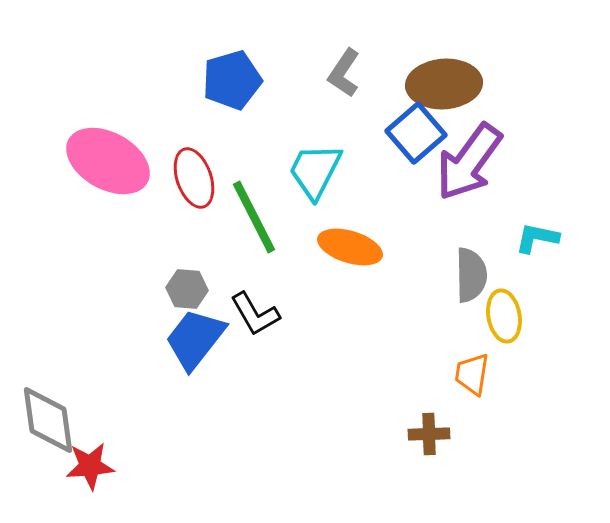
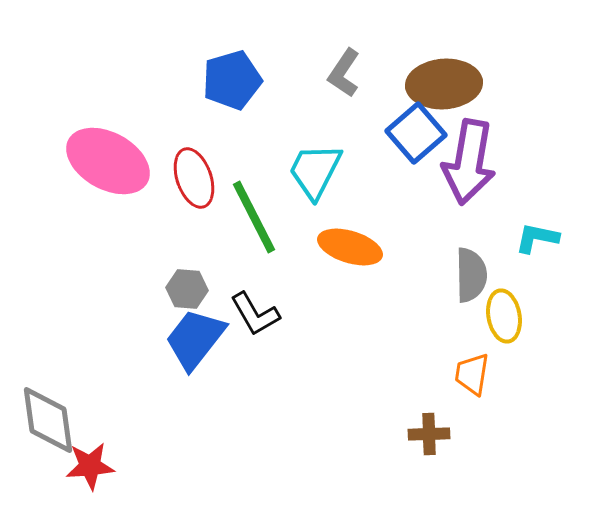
purple arrow: rotated 26 degrees counterclockwise
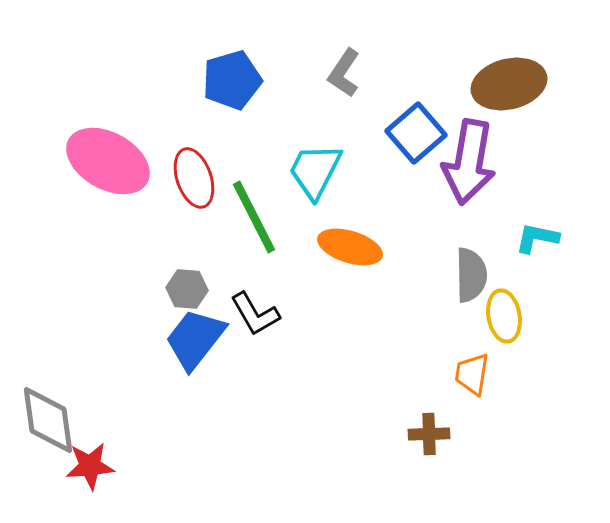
brown ellipse: moved 65 px right; rotated 10 degrees counterclockwise
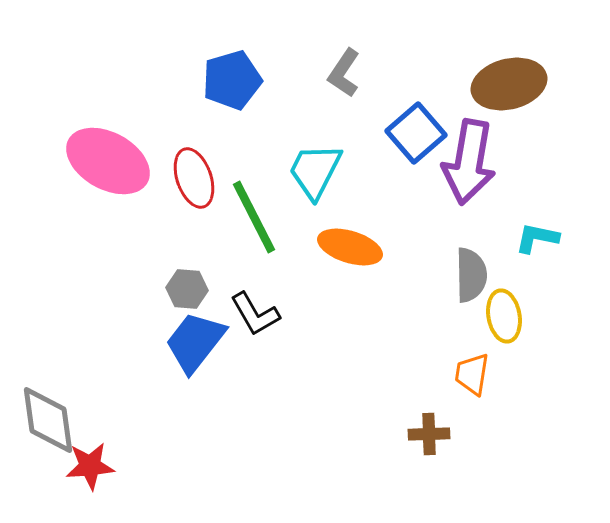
blue trapezoid: moved 3 px down
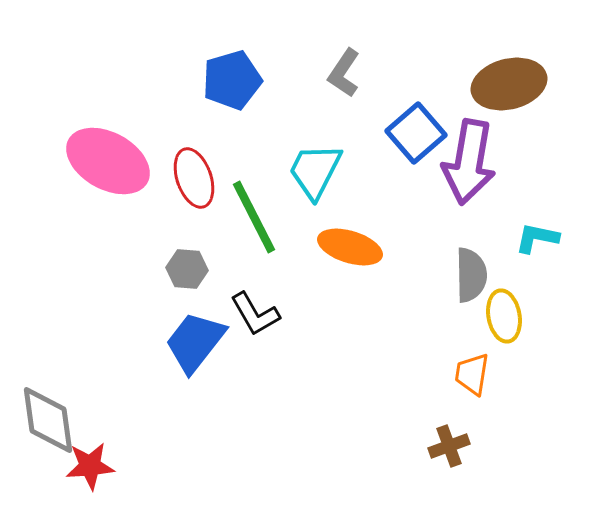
gray hexagon: moved 20 px up
brown cross: moved 20 px right, 12 px down; rotated 18 degrees counterclockwise
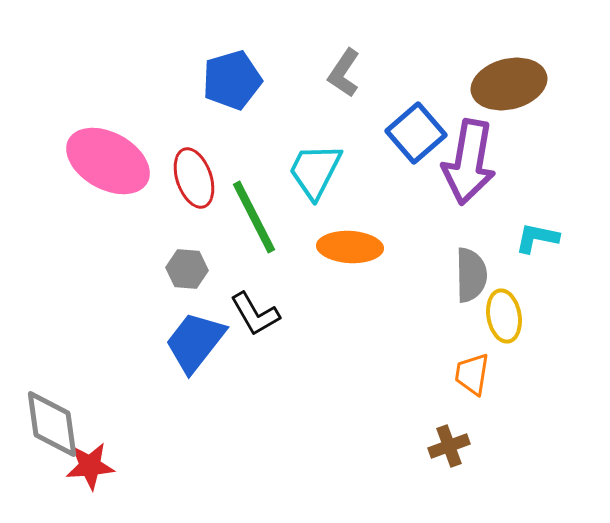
orange ellipse: rotated 14 degrees counterclockwise
gray diamond: moved 4 px right, 4 px down
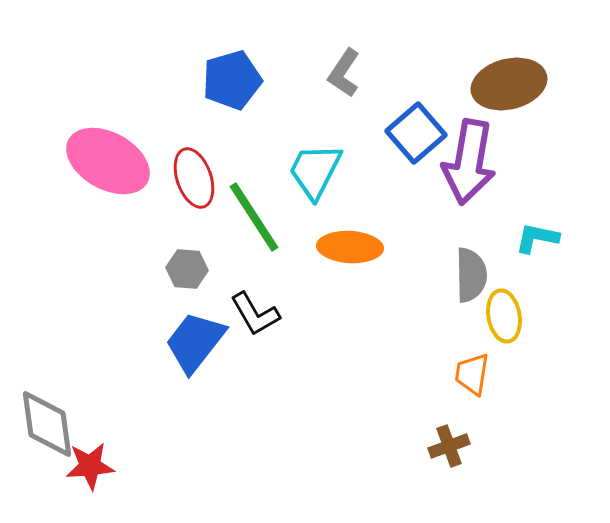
green line: rotated 6 degrees counterclockwise
gray diamond: moved 5 px left
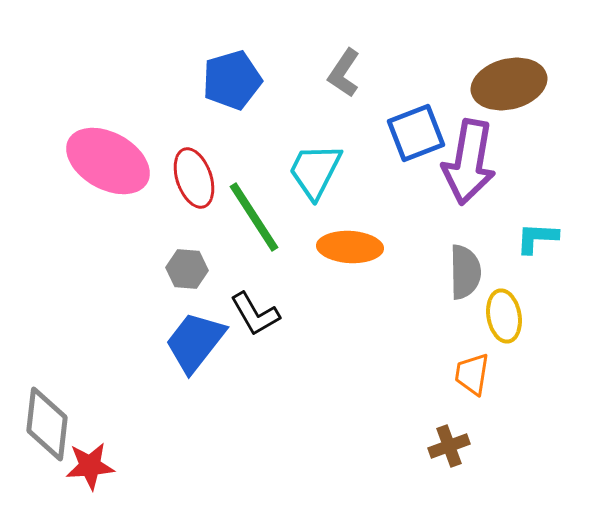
blue square: rotated 20 degrees clockwise
cyan L-shape: rotated 9 degrees counterclockwise
gray semicircle: moved 6 px left, 3 px up
gray diamond: rotated 14 degrees clockwise
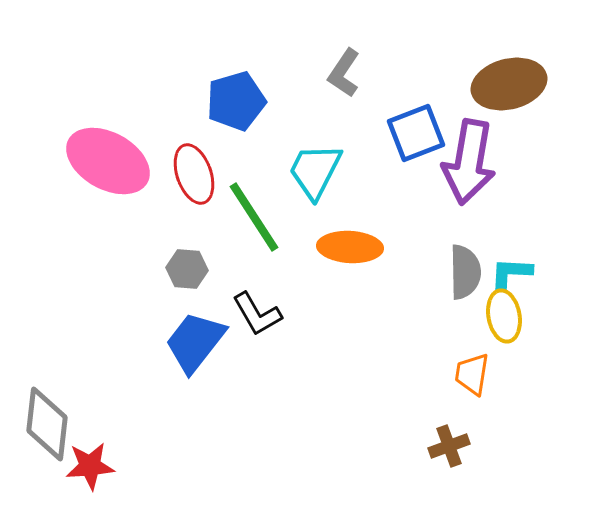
blue pentagon: moved 4 px right, 21 px down
red ellipse: moved 4 px up
cyan L-shape: moved 26 px left, 35 px down
black L-shape: moved 2 px right
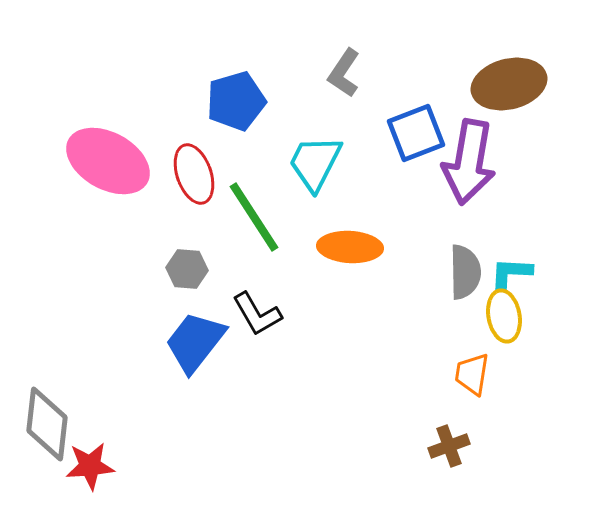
cyan trapezoid: moved 8 px up
